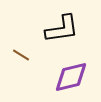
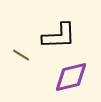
black L-shape: moved 3 px left, 7 px down; rotated 6 degrees clockwise
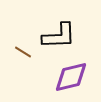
brown line: moved 2 px right, 3 px up
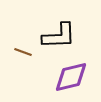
brown line: rotated 12 degrees counterclockwise
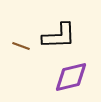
brown line: moved 2 px left, 6 px up
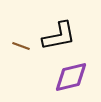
black L-shape: rotated 9 degrees counterclockwise
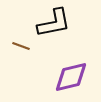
black L-shape: moved 5 px left, 13 px up
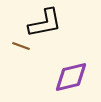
black L-shape: moved 9 px left
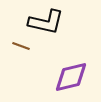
black L-shape: moved 1 px right, 1 px up; rotated 24 degrees clockwise
